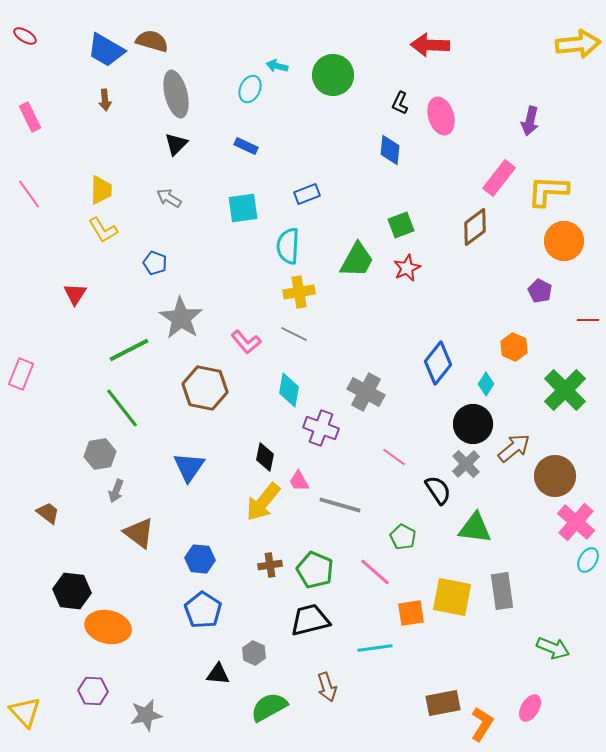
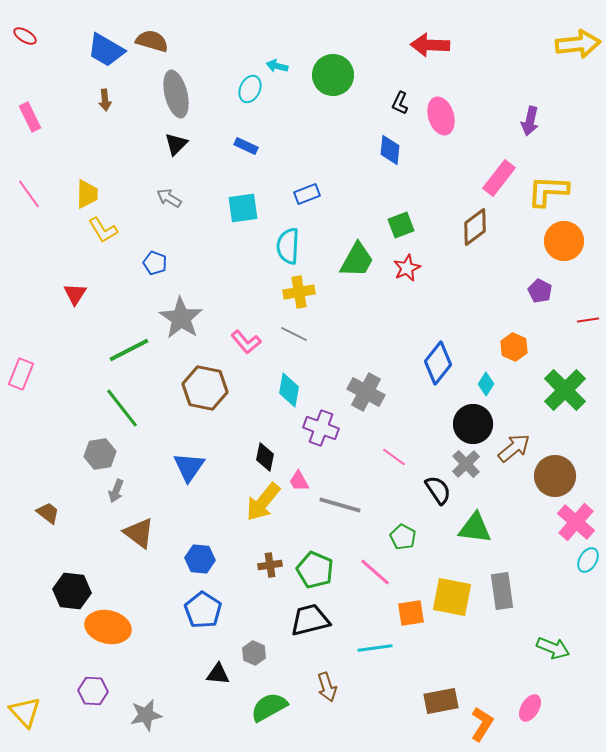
yellow trapezoid at (101, 190): moved 14 px left, 4 px down
red line at (588, 320): rotated 10 degrees counterclockwise
brown rectangle at (443, 703): moved 2 px left, 2 px up
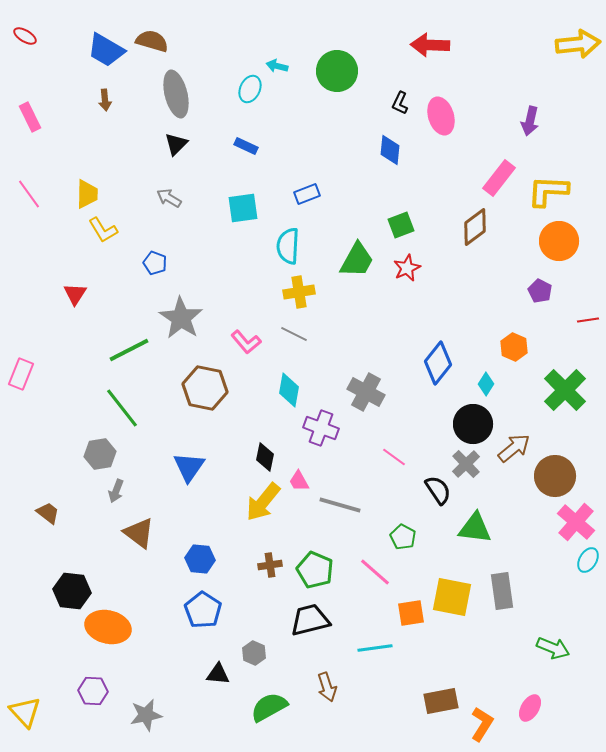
green circle at (333, 75): moved 4 px right, 4 px up
orange circle at (564, 241): moved 5 px left
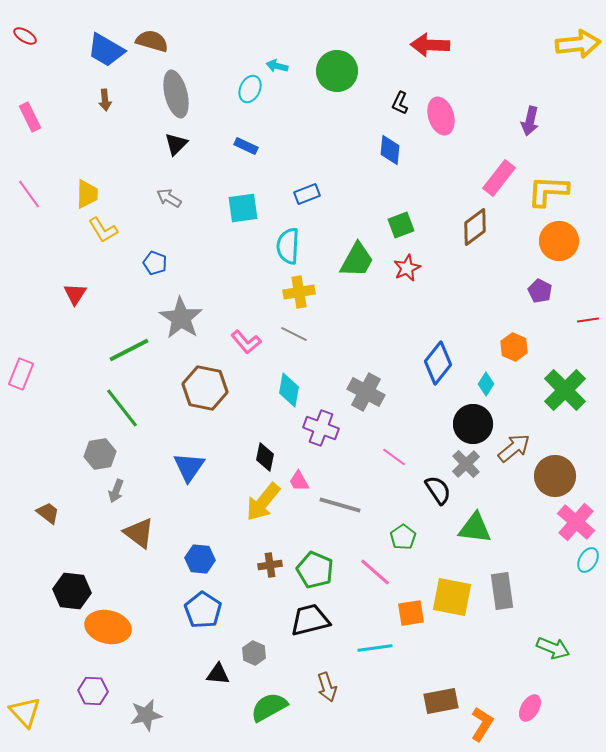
green pentagon at (403, 537): rotated 10 degrees clockwise
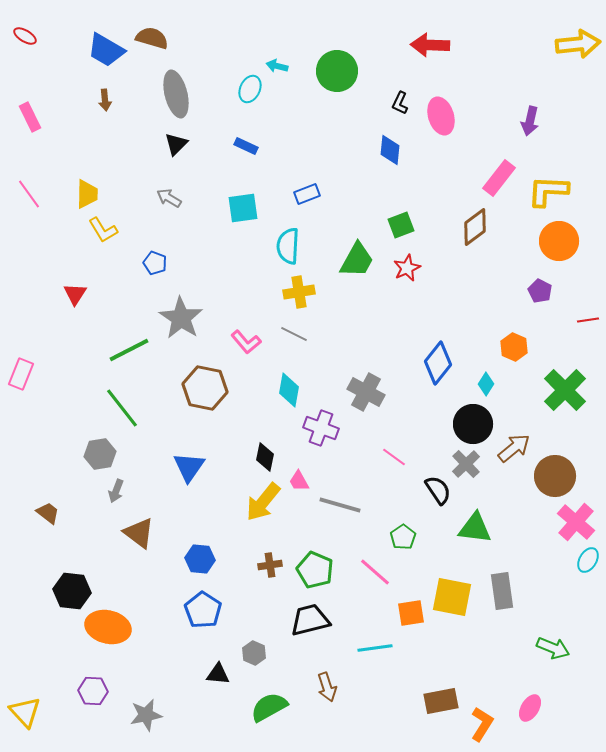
brown semicircle at (152, 41): moved 3 px up
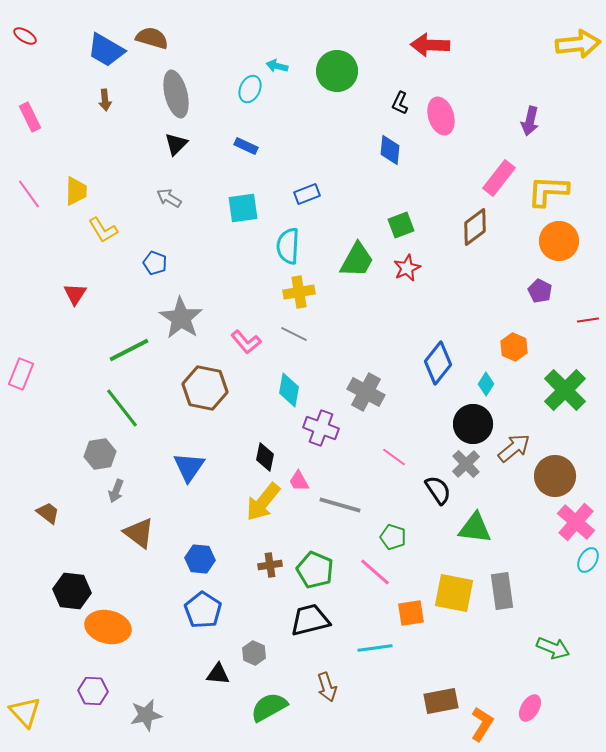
yellow trapezoid at (87, 194): moved 11 px left, 3 px up
green pentagon at (403, 537): moved 10 px left; rotated 20 degrees counterclockwise
yellow square at (452, 597): moved 2 px right, 4 px up
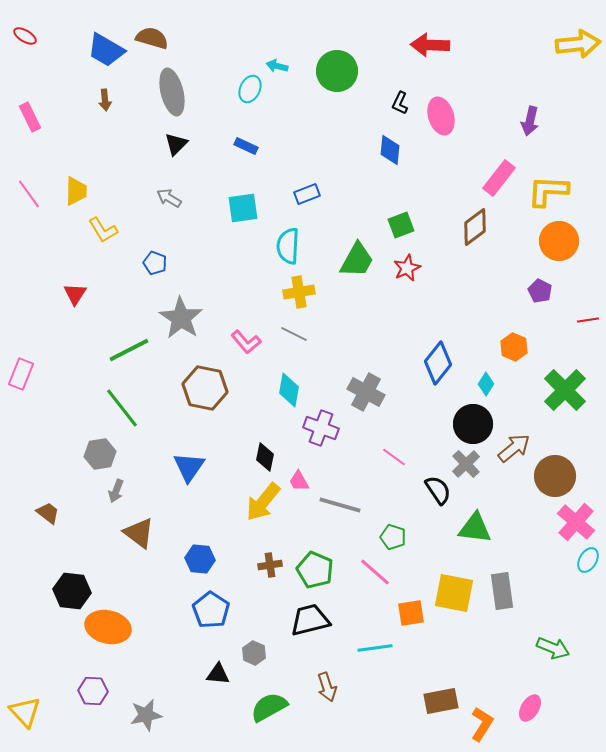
gray ellipse at (176, 94): moved 4 px left, 2 px up
blue pentagon at (203, 610): moved 8 px right
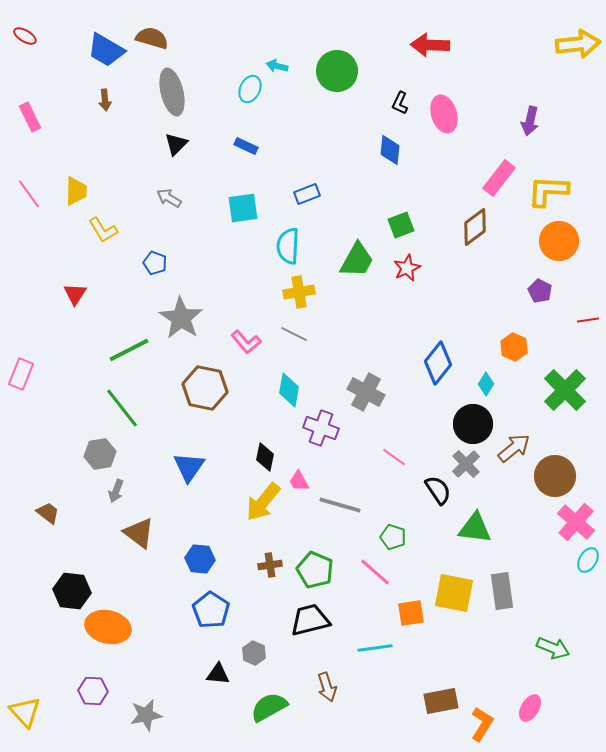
pink ellipse at (441, 116): moved 3 px right, 2 px up
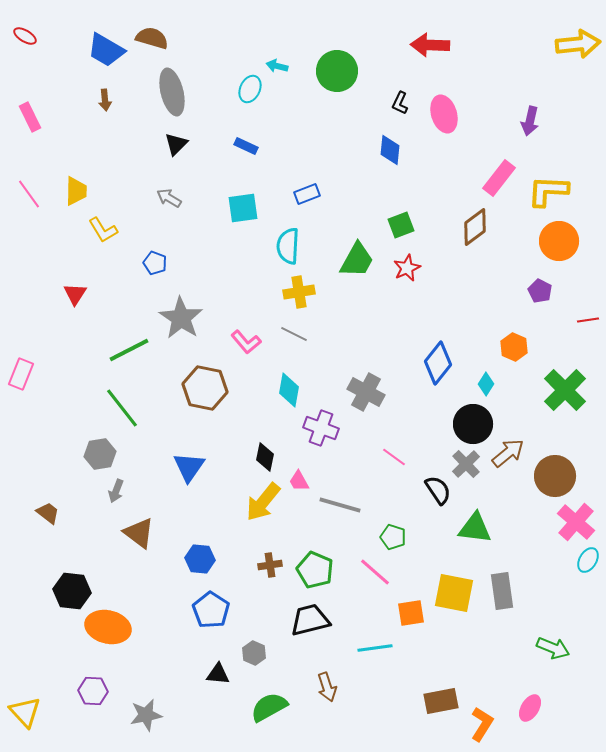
brown arrow at (514, 448): moved 6 px left, 5 px down
